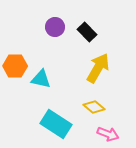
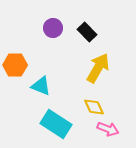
purple circle: moved 2 px left, 1 px down
orange hexagon: moved 1 px up
cyan triangle: moved 7 px down; rotated 10 degrees clockwise
yellow diamond: rotated 25 degrees clockwise
pink arrow: moved 5 px up
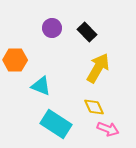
purple circle: moved 1 px left
orange hexagon: moved 5 px up
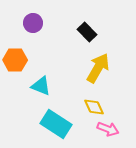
purple circle: moved 19 px left, 5 px up
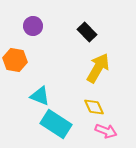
purple circle: moved 3 px down
orange hexagon: rotated 10 degrees clockwise
cyan triangle: moved 1 px left, 10 px down
pink arrow: moved 2 px left, 2 px down
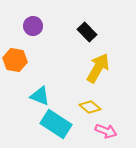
yellow diamond: moved 4 px left; rotated 25 degrees counterclockwise
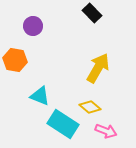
black rectangle: moved 5 px right, 19 px up
cyan rectangle: moved 7 px right
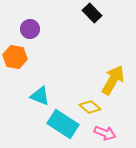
purple circle: moved 3 px left, 3 px down
orange hexagon: moved 3 px up
yellow arrow: moved 15 px right, 12 px down
pink arrow: moved 1 px left, 2 px down
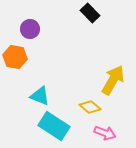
black rectangle: moved 2 px left
cyan rectangle: moved 9 px left, 2 px down
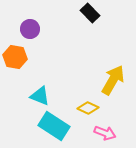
yellow diamond: moved 2 px left, 1 px down; rotated 15 degrees counterclockwise
